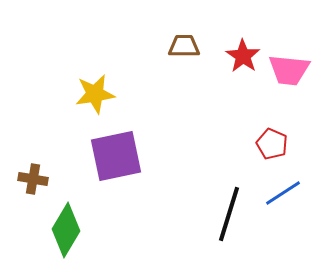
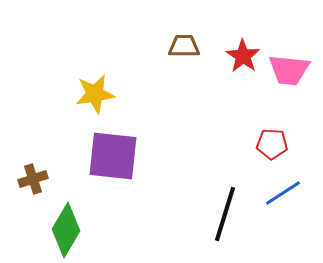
red pentagon: rotated 20 degrees counterclockwise
purple square: moved 3 px left; rotated 18 degrees clockwise
brown cross: rotated 28 degrees counterclockwise
black line: moved 4 px left
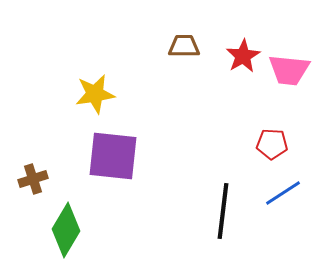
red star: rotated 8 degrees clockwise
black line: moved 2 px left, 3 px up; rotated 10 degrees counterclockwise
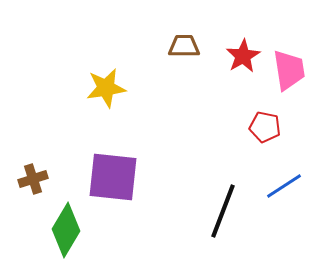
pink trapezoid: rotated 105 degrees counterclockwise
yellow star: moved 11 px right, 6 px up
red pentagon: moved 7 px left, 17 px up; rotated 8 degrees clockwise
purple square: moved 21 px down
blue line: moved 1 px right, 7 px up
black line: rotated 14 degrees clockwise
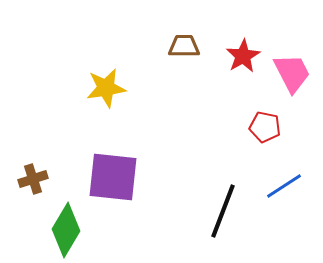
pink trapezoid: moved 3 px right, 3 px down; rotated 18 degrees counterclockwise
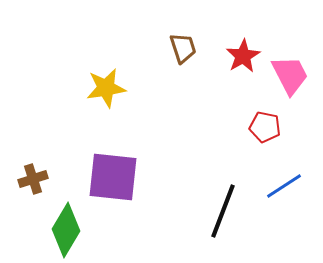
brown trapezoid: moved 1 px left, 2 px down; rotated 72 degrees clockwise
pink trapezoid: moved 2 px left, 2 px down
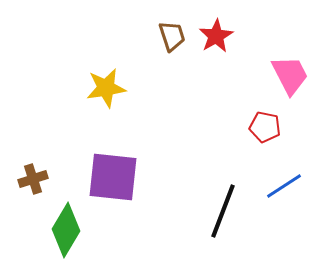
brown trapezoid: moved 11 px left, 12 px up
red star: moved 27 px left, 20 px up
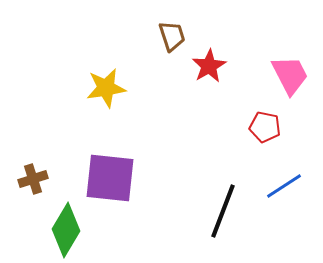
red star: moved 7 px left, 30 px down
purple square: moved 3 px left, 1 px down
